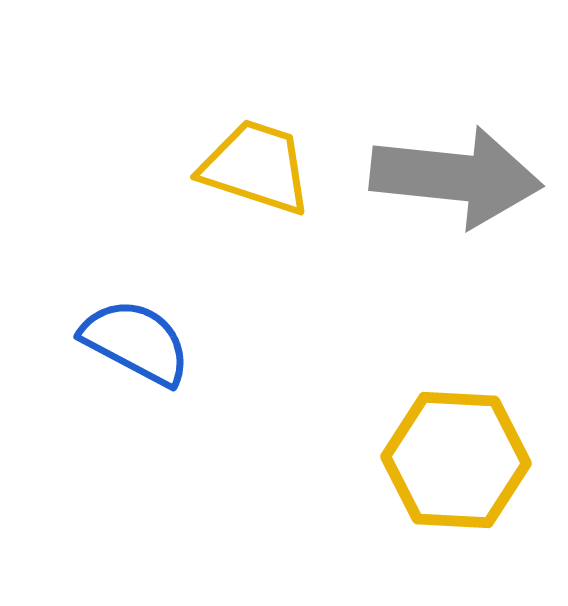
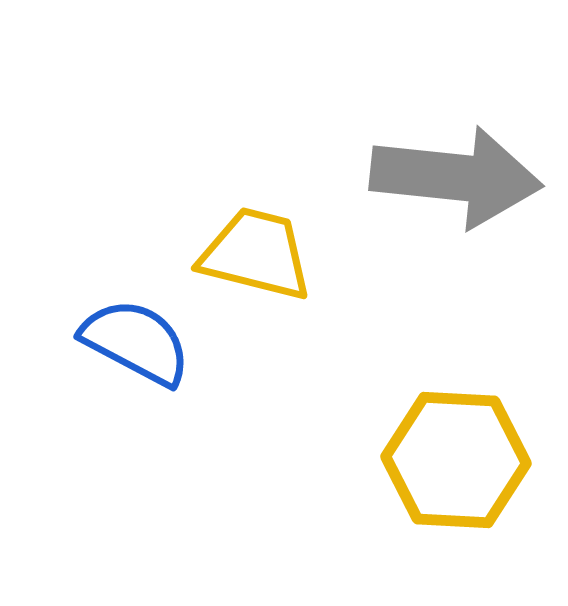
yellow trapezoid: moved 87 px down; rotated 4 degrees counterclockwise
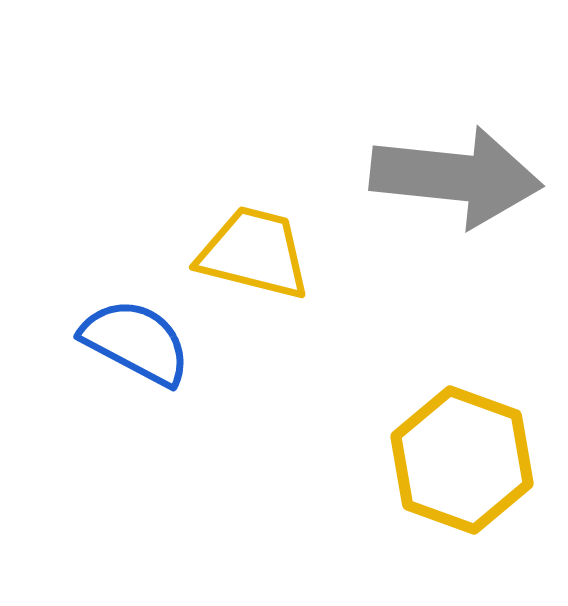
yellow trapezoid: moved 2 px left, 1 px up
yellow hexagon: moved 6 px right; rotated 17 degrees clockwise
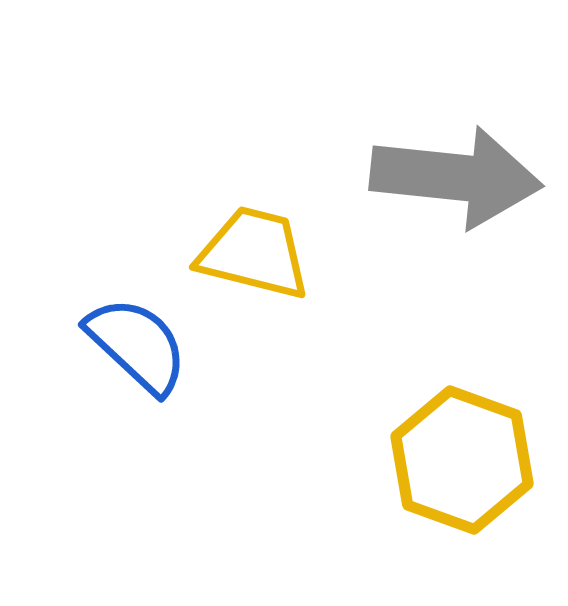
blue semicircle: moved 1 px right, 3 px down; rotated 15 degrees clockwise
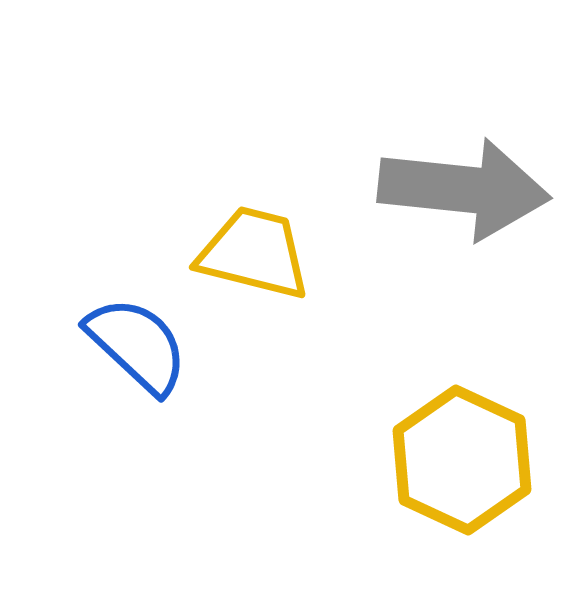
gray arrow: moved 8 px right, 12 px down
yellow hexagon: rotated 5 degrees clockwise
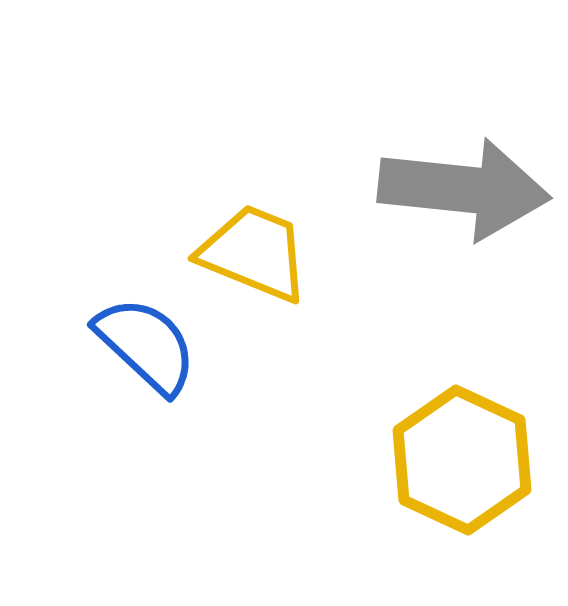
yellow trapezoid: rotated 8 degrees clockwise
blue semicircle: moved 9 px right
